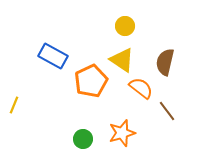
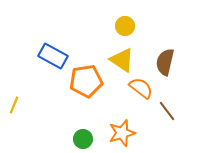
orange pentagon: moved 5 px left; rotated 16 degrees clockwise
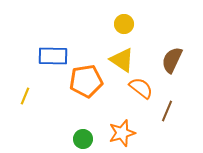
yellow circle: moved 1 px left, 2 px up
blue rectangle: rotated 28 degrees counterclockwise
brown semicircle: moved 7 px right, 2 px up; rotated 12 degrees clockwise
yellow line: moved 11 px right, 9 px up
brown line: rotated 60 degrees clockwise
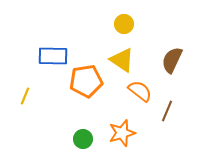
orange semicircle: moved 1 px left, 3 px down
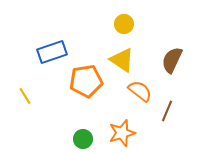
blue rectangle: moved 1 px left, 4 px up; rotated 20 degrees counterclockwise
yellow line: rotated 54 degrees counterclockwise
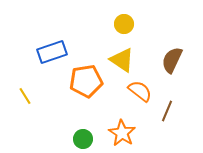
orange star: rotated 24 degrees counterclockwise
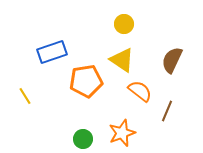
orange star: rotated 20 degrees clockwise
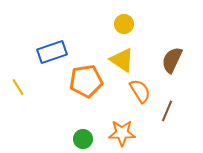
orange semicircle: rotated 20 degrees clockwise
yellow line: moved 7 px left, 9 px up
orange star: rotated 20 degrees clockwise
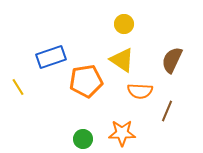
blue rectangle: moved 1 px left, 5 px down
orange semicircle: rotated 125 degrees clockwise
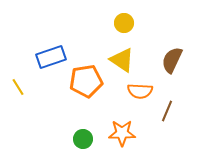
yellow circle: moved 1 px up
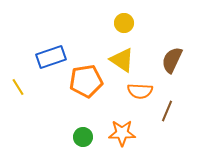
green circle: moved 2 px up
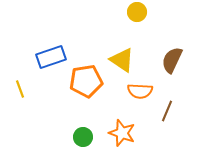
yellow circle: moved 13 px right, 11 px up
yellow line: moved 2 px right, 2 px down; rotated 12 degrees clockwise
orange star: rotated 20 degrees clockwise
